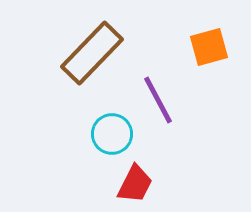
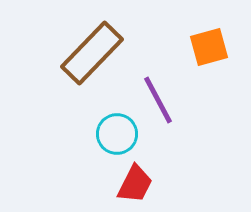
cyan circle: moved 5 px right
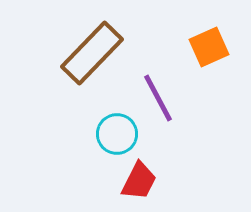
orange square: rotated 9 degrees counterclockwise
purple line: moved 2 px up
red trapezoid: moved 4 px right, 3 px up
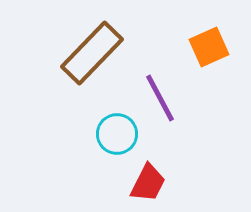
purple line: moved 2 px right
red trapezoid: moved 9 px right, 2 px down
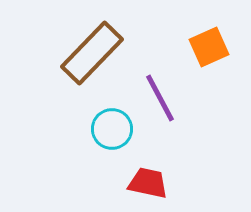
cyan circle: moved 5 px left, 5 px up
red trapezoid: rotated 105 degrees counterclockwise
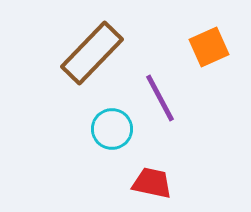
red trapezoid: moved 4 px right
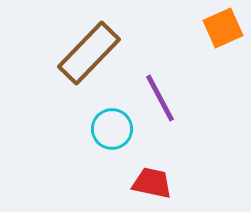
orange square: moved 14 px right, 19 px up
brown rectangle: moved 3 px left
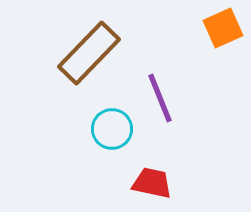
purple line: rotated 6 degrees clockwise
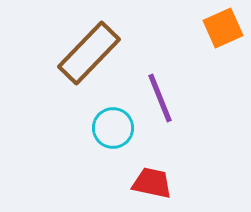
cyan circle: moved 1 px right, 1 px up
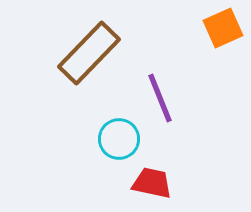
cyan circle: moved 6 px right, 11 px down
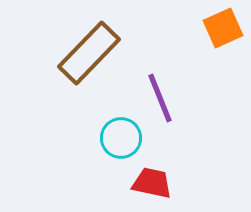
cyan circle: moved 2 px right, 1 px up
